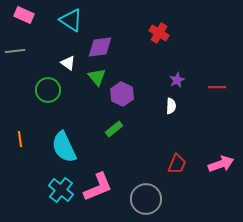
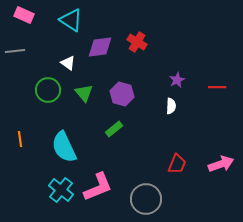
red cross: moved 22 px left, 9 px down
green triangle: moved 13 px left, 16 px down
purple hexagon: rotated 10 degrees counterclockwise
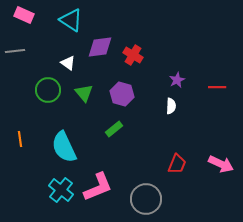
red cross: moved 4 px left, 13 px down
pink arrow: rotated 45 degrees clockwise
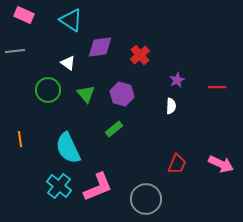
red cross: moved 7 px right; rotated 18 degrees clockwise
green triangle: moved 2 px right, 1 px down
cyan semicircle: moved 4 px right, 1 px down
cyan cross: moved 2 px left, 4 px up
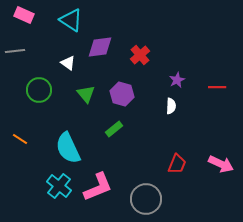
green circle: moved 9 px left
orange line: rotated 49 degrees counterclockwise
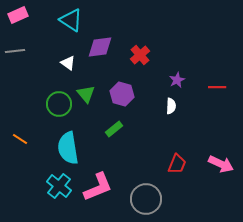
pink rectangle: moved 6 px left; rotated 48 degrees counterclockwise
green circle: moved 20 px right, 14 px down
cyan semicircle: rotated 16 degrees clockwise
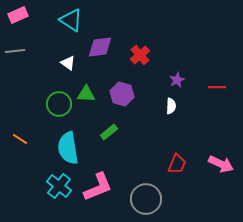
green triangle: rotated 48 degrees counterclockwise
green rectangle: moved 5 px left, 3 px down
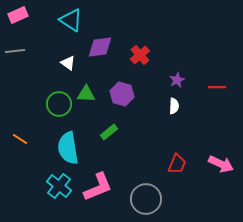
white semicircle: moved 3 px right
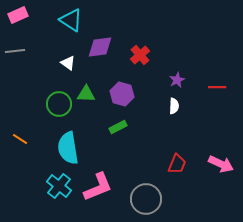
green rectangle: moved 9 px right, 5 px up; rotated 12 degrees clockwise
